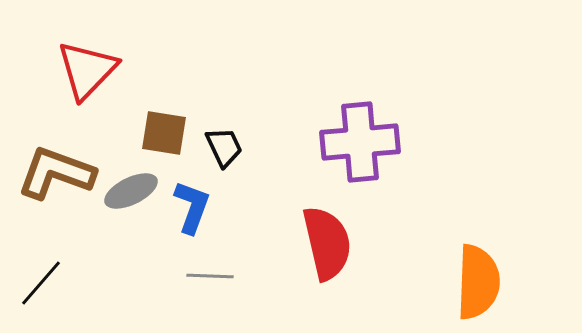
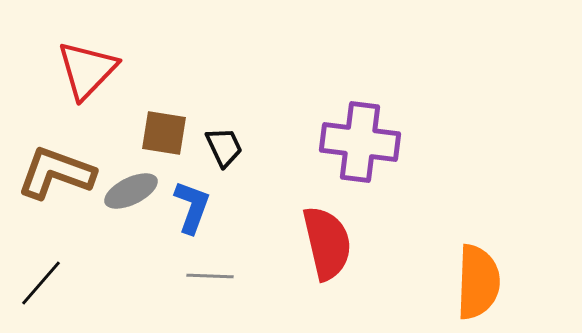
purple cross: rotated 12 degrees clockwise
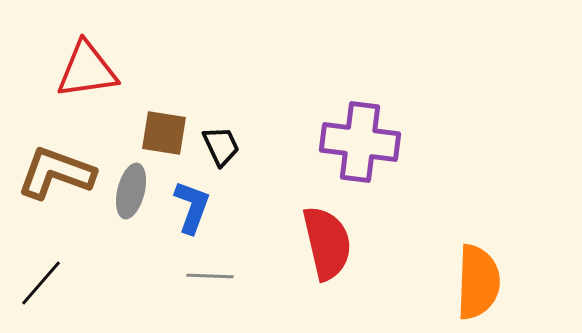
red triangle: rotated 38 degrees clockwise
black trapezoid: moved 3 px left, 1 px up
gray ellipse: rotated 50 degrees counterclockwise
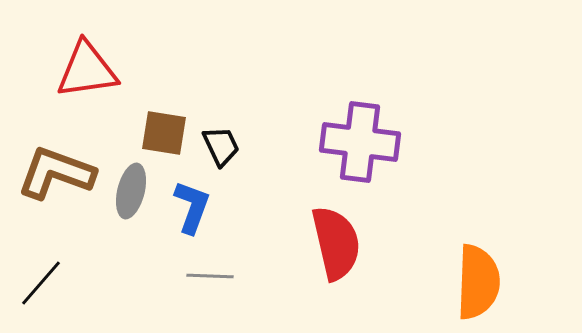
red semicircle: moved 9 px right
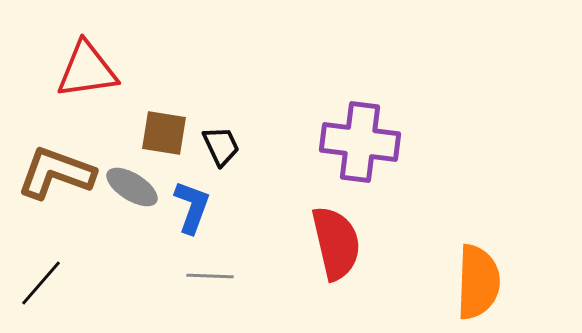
gray ellipse: moved 1 px right, 4 px up; rotated 72 degrees counterclockwise
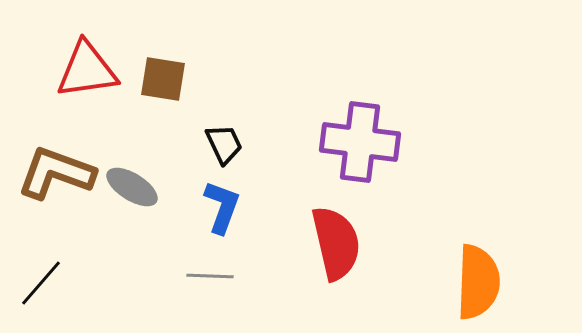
brown square: moved 1 px left, 54 px up
black trapezoid: moved 3 px right, 2 px up
blue L-shape: moved 30 px right
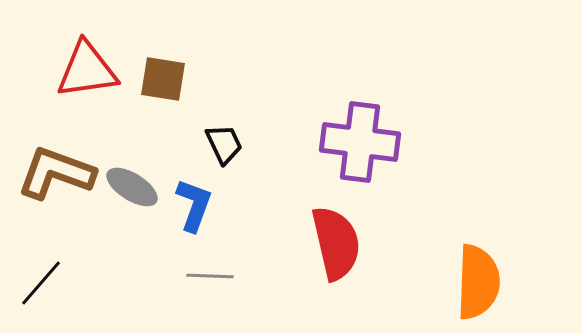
blue L-shape: moved 28 px left, 2 px up
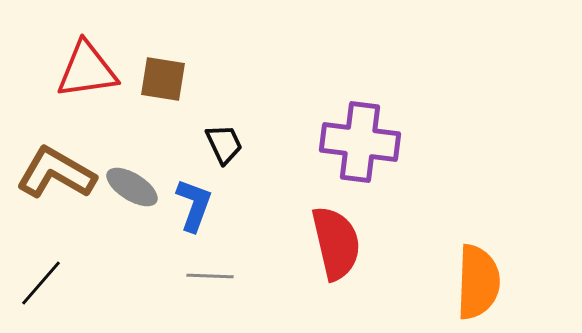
brown L-shape: rotated 10 degrees clockwise
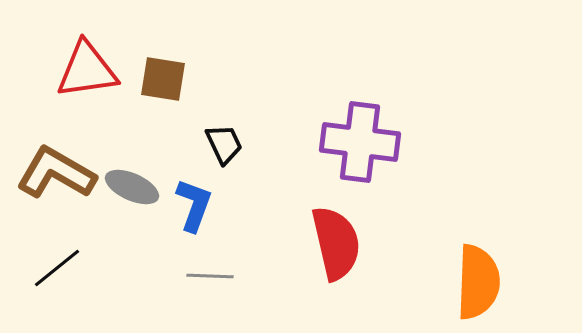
gray ellipse: rotated 8 degrees counterclockwise
black line: moved 16 px right, 15 px up; rotated 10 degrees clockwise
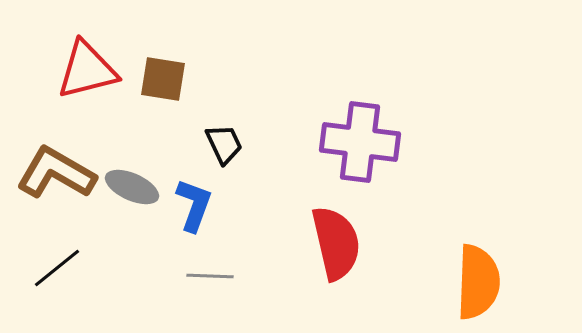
red triangle: rotated 6 degrees counterclockwise
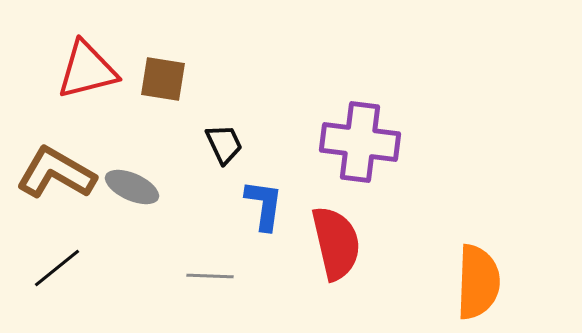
blue L-shape: moved 70 px right; rotated 12 degrees counterclockwise
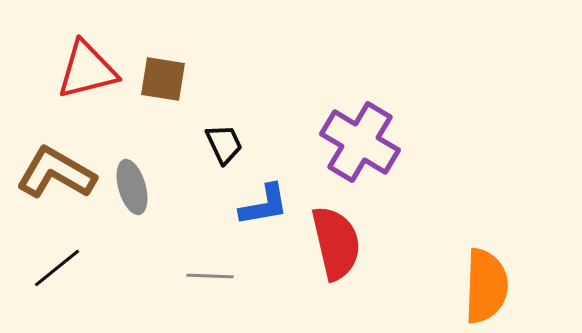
purple cross: rotated 24 degrees clockwise
gray ellipse: rotated 50 degrees clockwise
blue L-shape: rotated 72 degrees clockwise
orange semicircle: moved 8 px right, 4 px down
